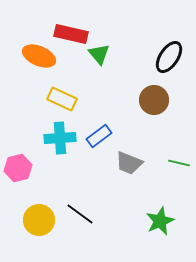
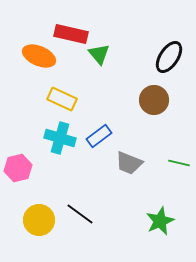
cyan cross: rotated 20 degrees clockwise
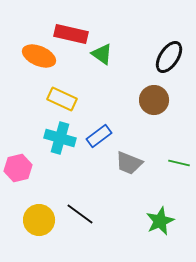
green triangle: moved 3 px right; rotated 15 degrees counterclockwise
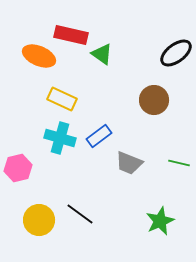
red rectangle: moved 1 px down
black ellipse: moved 7 px right, 4 px up; rotated 20 degrees clockwise
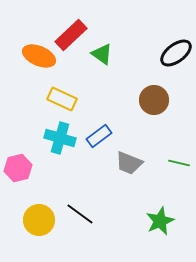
red rectangle: rotated 56 degrees counterclockwise
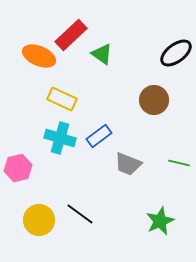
gray trapezoid: moved 1 px left, 1 px down
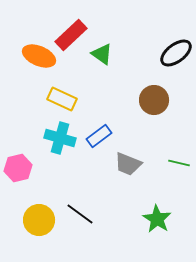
green star: moved 3 px left, 2 px up; rotated 16 degrees counterclockwise
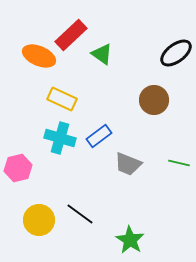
green star: moved 27 px left, 21 px down
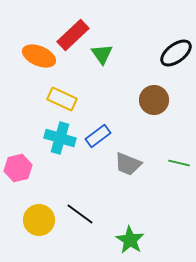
red rectangle: moved 2 px right
green triangle: rotated 20 degrees clockwise
blue rectangle: moved 1 px left
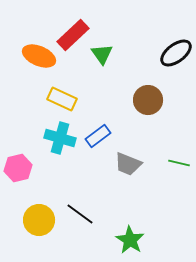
brown circle: moved 6 px left
